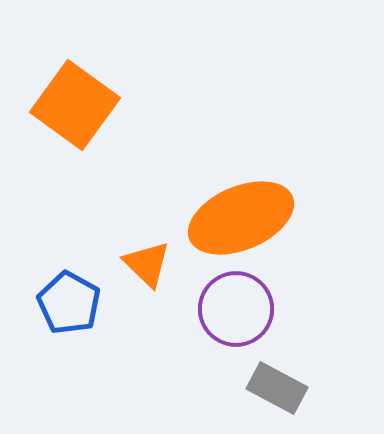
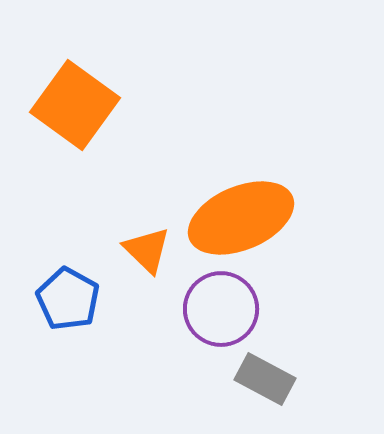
orange triangle: moved 14 px up
blue pentagon: moved 1 px left, 4 px up
purple circle: moved 15 px left
gray rectangle: moved 12 px left, 9 px up
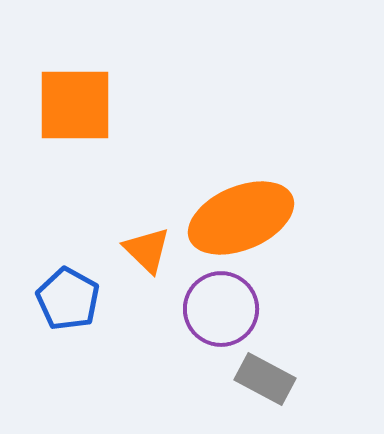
orange square: rotated 36 degrees counterclockwise
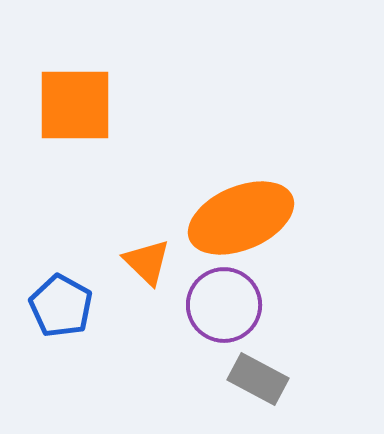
orange triangle: moved 12 px down
blue pentagon: moved 7 px left, 7 px down
purple circle: moved 3 px right, 4 px up
gray rectangle: moved 7 px left
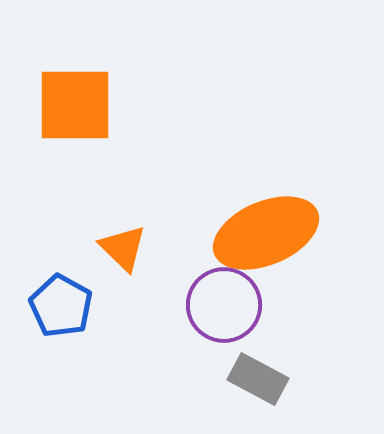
orange ellipse: moved 25 px right, 15 px down
orange triangle: moved 24 px left, 14 px up
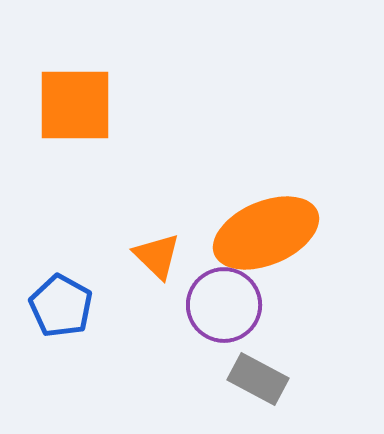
orange triangle: moved 34 px right, 8 px down
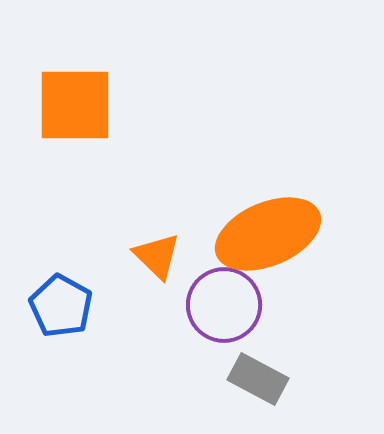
orange ellipse: moved 2 px right, 1 px down
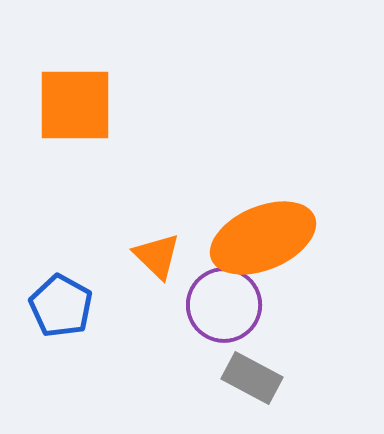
orange ellipse: moved 5 px left, 4 px down
gray rectangle: moved 6 px left, 1 px up
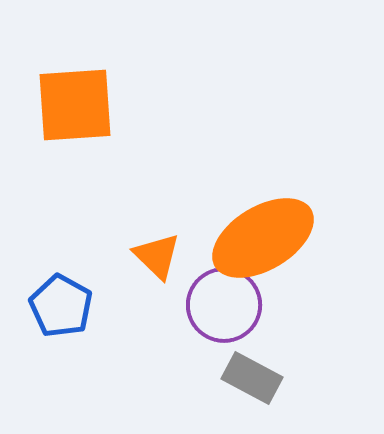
orange square: rotated 4 degrees counterclockwise
orange ellipse: rotated 8 degrees counterclockwise
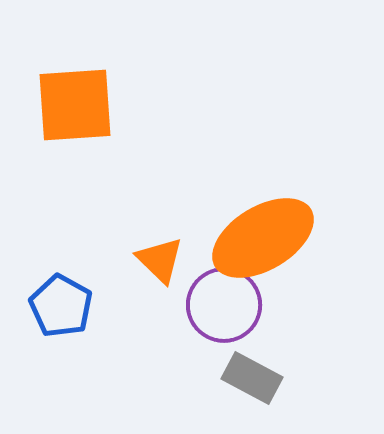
orange triangle: moved 3 px right, 4 px down
